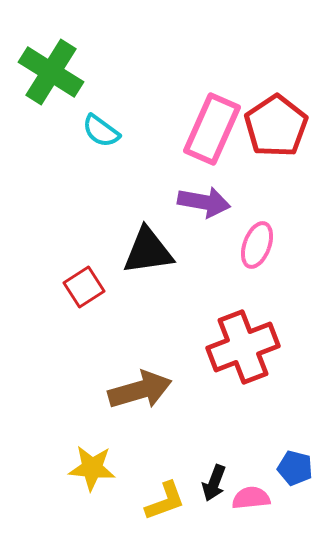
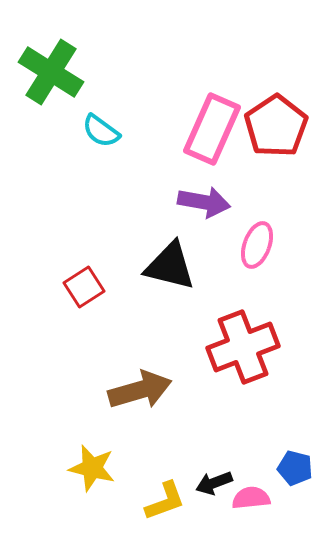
black triangle: moved 22 px right, 15 px down; rotated 22 degrees clockwise
yellow star: rotated 9 degrees clockwise
black arrow: rotated 48 degrees clockwise
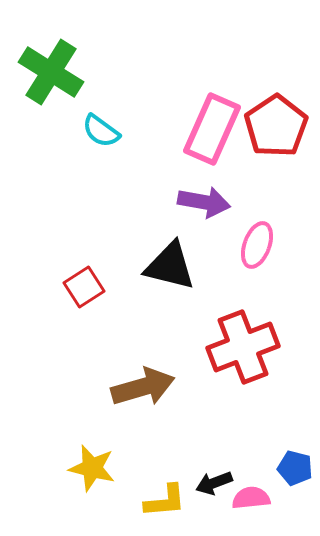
brown arrow: moved 3 px right, 3 px up
yellow L-shape: rotated 15 degrees clockwise
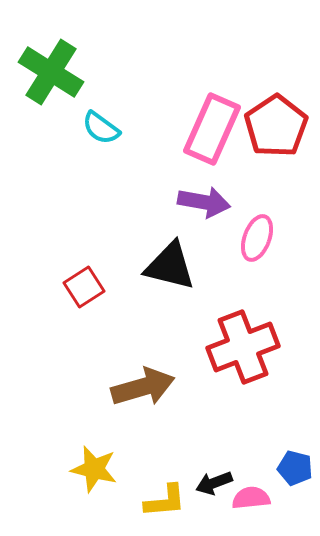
cyan semicircle: moved 3 px up
pink ellipse: moved 7 px up
yellow star: moved 2 px right, 1 px down
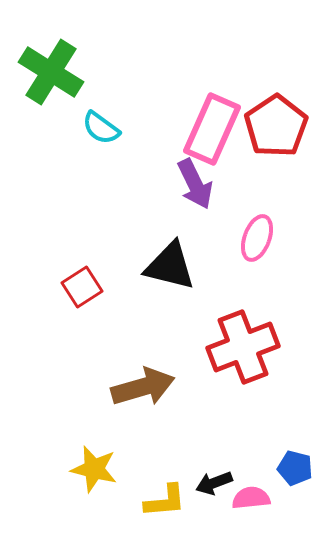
purple arrow: moved 9 px left, 18 px up; rotated 54 degrees clockwise
red square: moved 2 px left
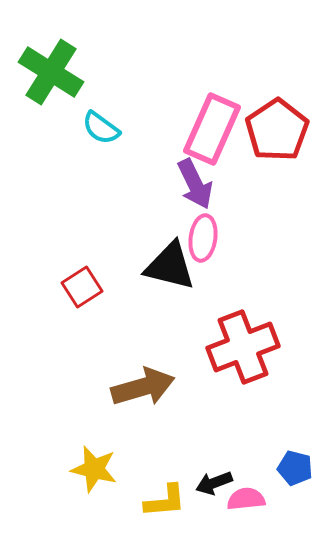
red pentagon: moved 1 px right, 4 px down
pink ellipse: moved 54 px left; rotated 12 degrees counterclockwise
pink semicircle: moved 5 px left, 1 px down
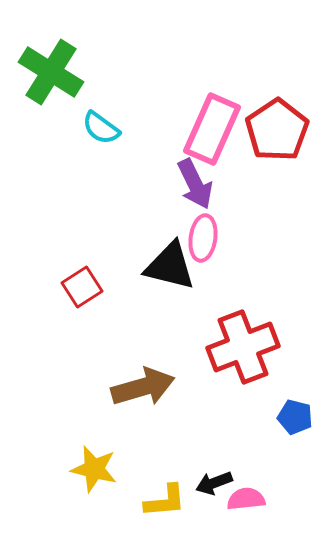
blue pentagon: moved 51 px up
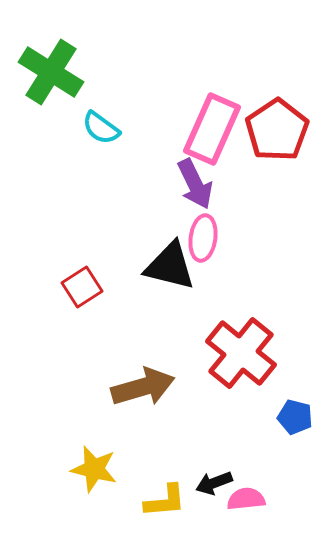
red cross: moved 2 px left, 6 px down; rotated 30 degrees counterclockwise
